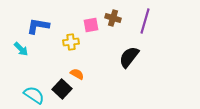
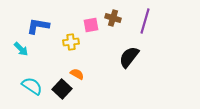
cyan semicircle: moved 2 px left, 9 px up
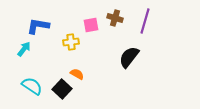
brown cross: moved 2 px right
cyan arrow: moved 3 px right; rotated 98 degrees counterclockwise
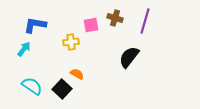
blue L-shape: moved 3 px left, 1 px up
